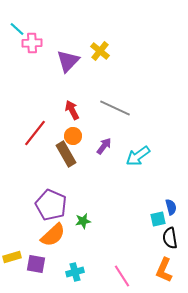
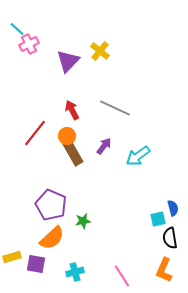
pink cross: moved 3 px left, 1 px down; rotated 24 degrees counterclockwise
orange circle: moved 6 px left
brown rectangle: moved 7 px right, 1 px up
blue semicircle: moved 2 px right, 1 px down
orange semicircle: moved 1 px left, 3 px down
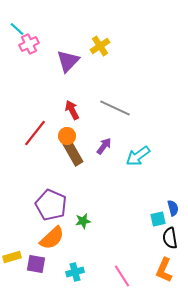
yellow cross: moved 5 px up; rotated 18 degrees clockwise
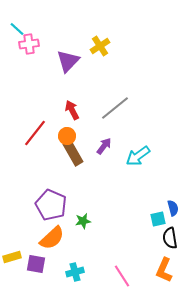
pink cross: rotated 18 degrees clockwise
gray line: rotated 64 degrees counterclockwise
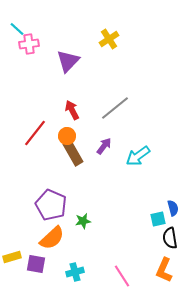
yellow cross: moved 9 px right, 7 px up
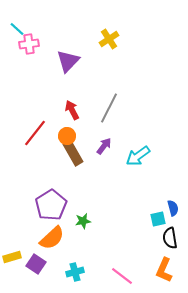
gray line: moved 6 px left; rotated 24 degrees counterclockwise
purple pentagon: rotated 16 degrees clockwise
purple square: rotated 24 degrees clockwise
pink line: rotated 20 degrees counterclockwise
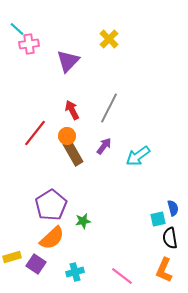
yellow cross: rotated 12 degrees counterclockwise
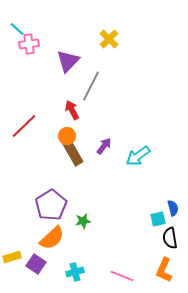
gray line: moved 18 px left, 22 px up
red line: moved 11 px left, 7 px up; rotated 8 degrees clockwise
pink line: rotated 15 degrees counterclockwise
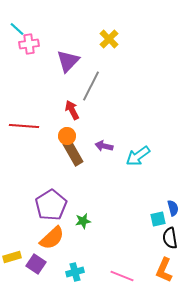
red line: rotated 48 degrees clockwise
purple arrow: rotated 114 degrees counterclockwise
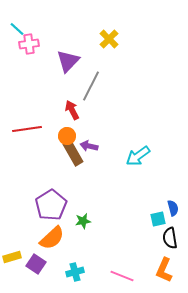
red line: moved 3 px right, 3 px down; rotated 12 degrees counterclockwise
purple arrow: moved 15 px left
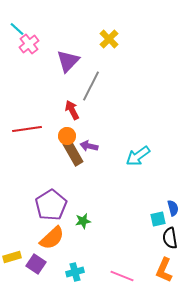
pink cross: rotated 30 degrees counterclockwise
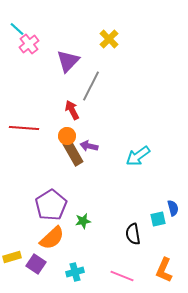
red line: moved 3 px left, 1 px up; rotated 12 degrees clockwise
black semicircle: moved 37 px left, 4 px up
